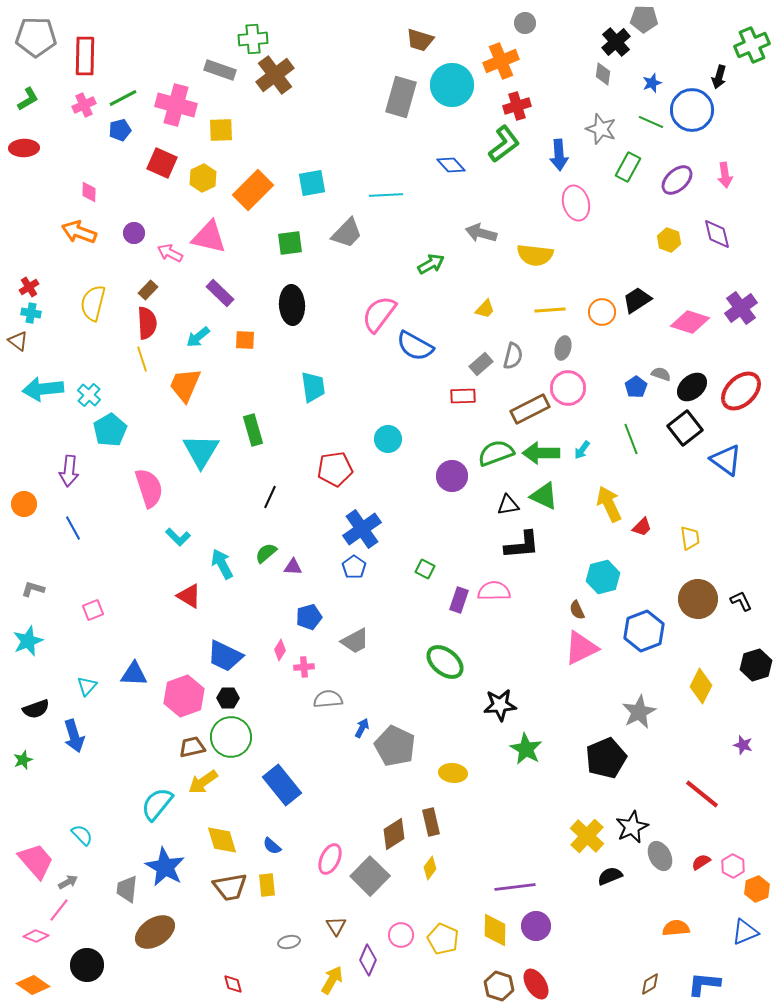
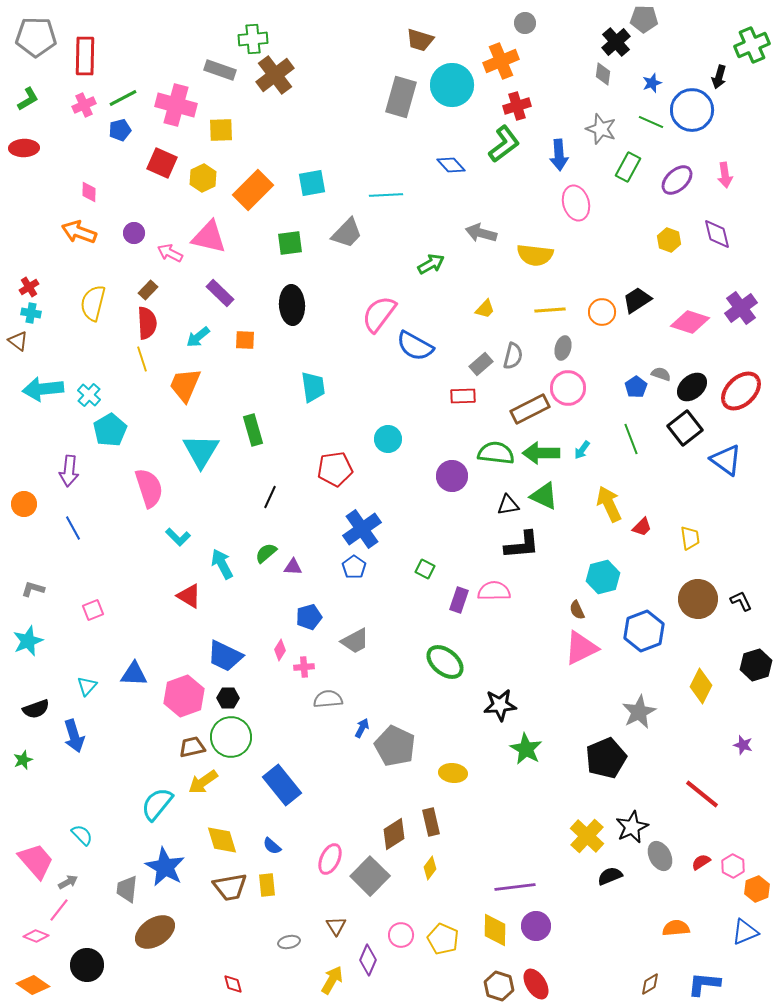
green semicircle at (496, 453): rotated 27 degrees clockwise
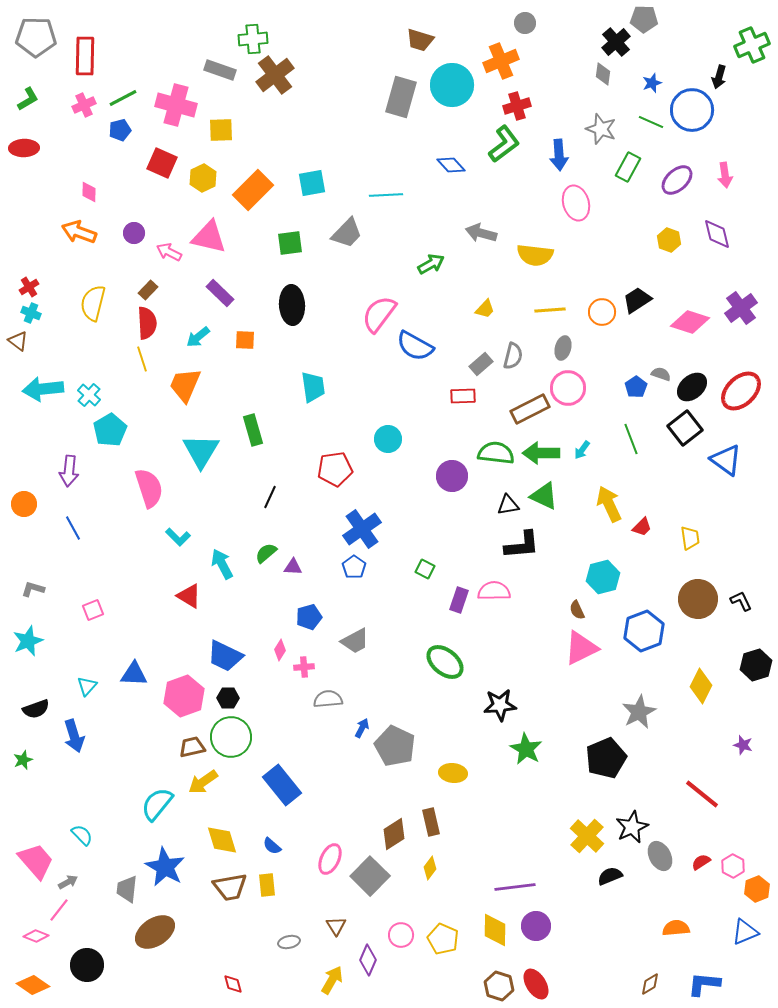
pink arrow at (170, 253): moved 1 px left, 1 px up
cyan cross at (31, 313): rotated 12 degrees clockwise
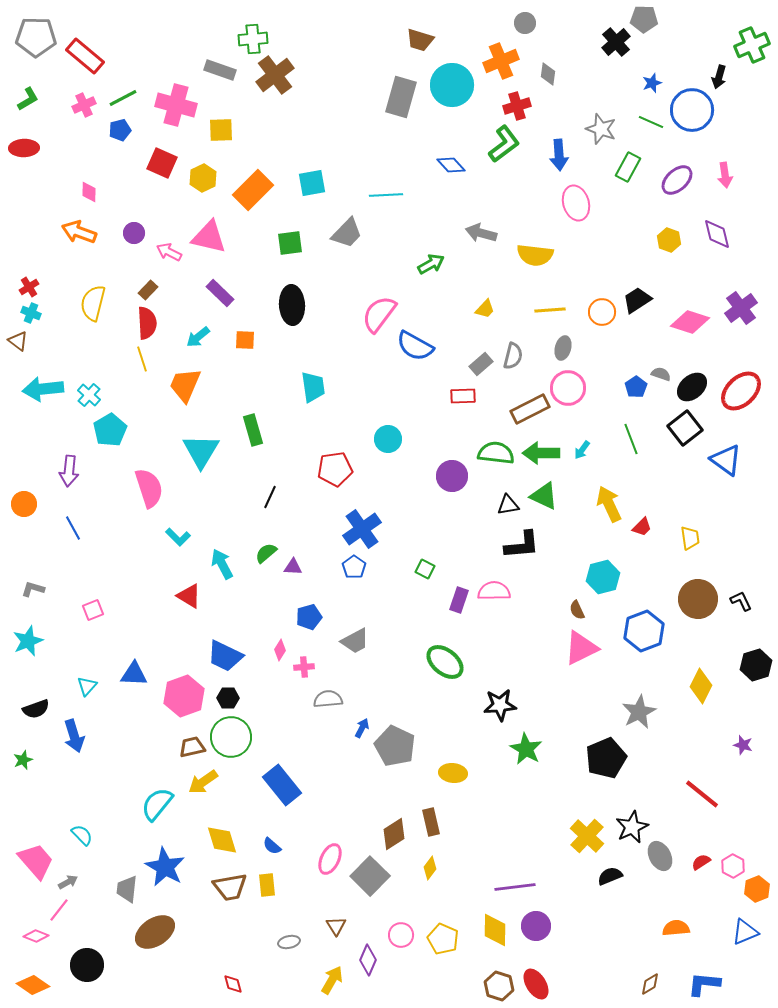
red rectangle at (85, 56): rotated 51 degrees counterclockwise
gray diamond at (603, 74): moved 55 px left
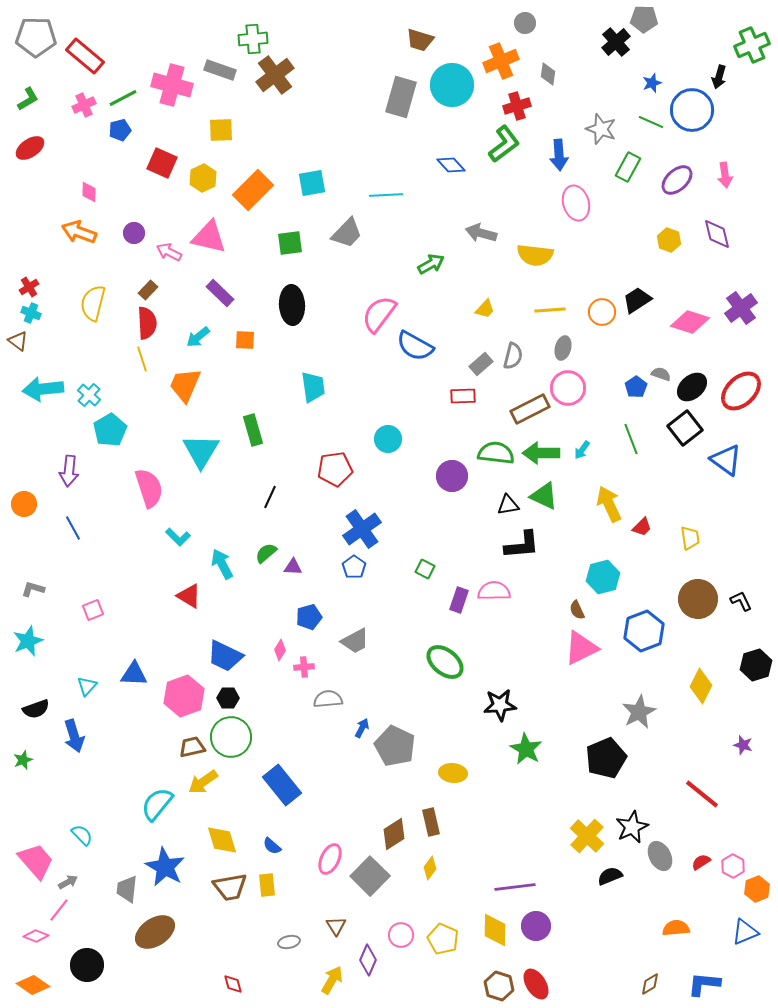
pink cross at (176, 105): moved 4 px left, 20 px up
red ellipse at (24, 148): moved 6 px right; rotated 32 degrees counterclockwise
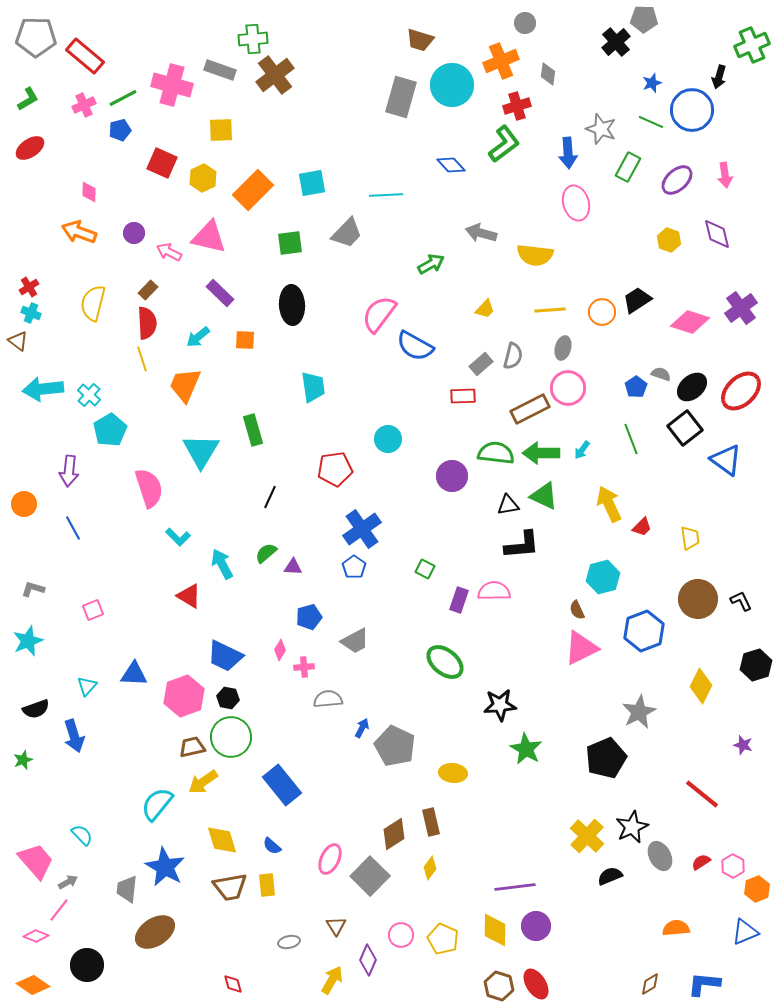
blue arrow at (559, 155): moved 9 px right, 2 px up
black hexagon at (228, 698): rotated 10 degrees clockwise
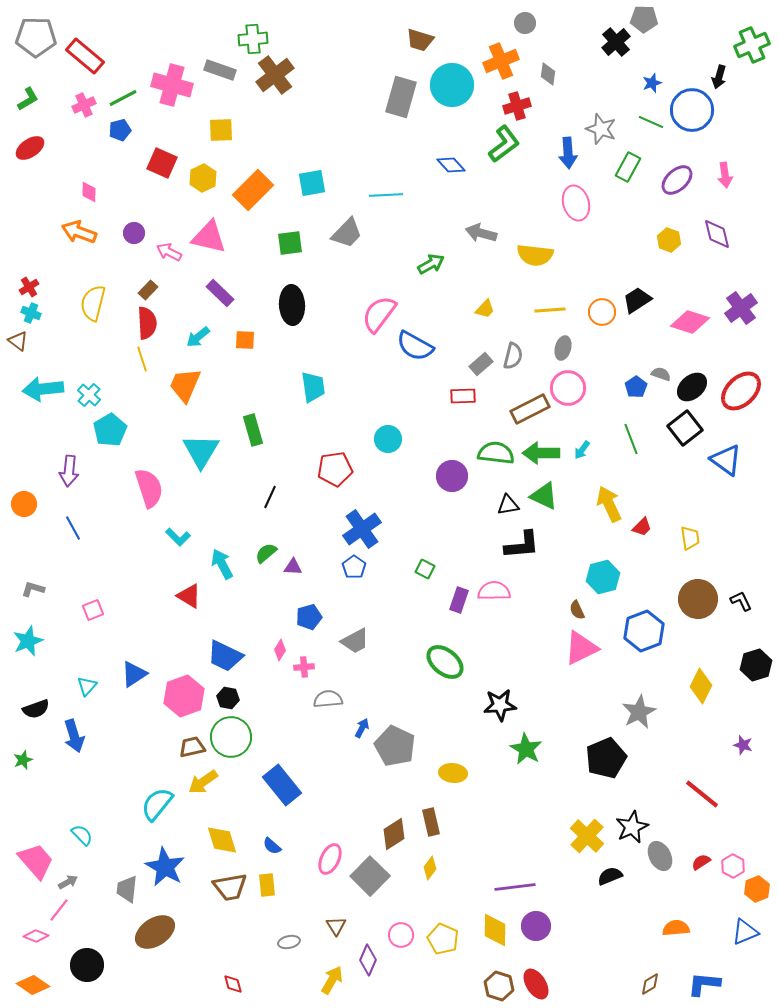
blue triangle at (134, 674): rotated 36 degrees counterclockwise
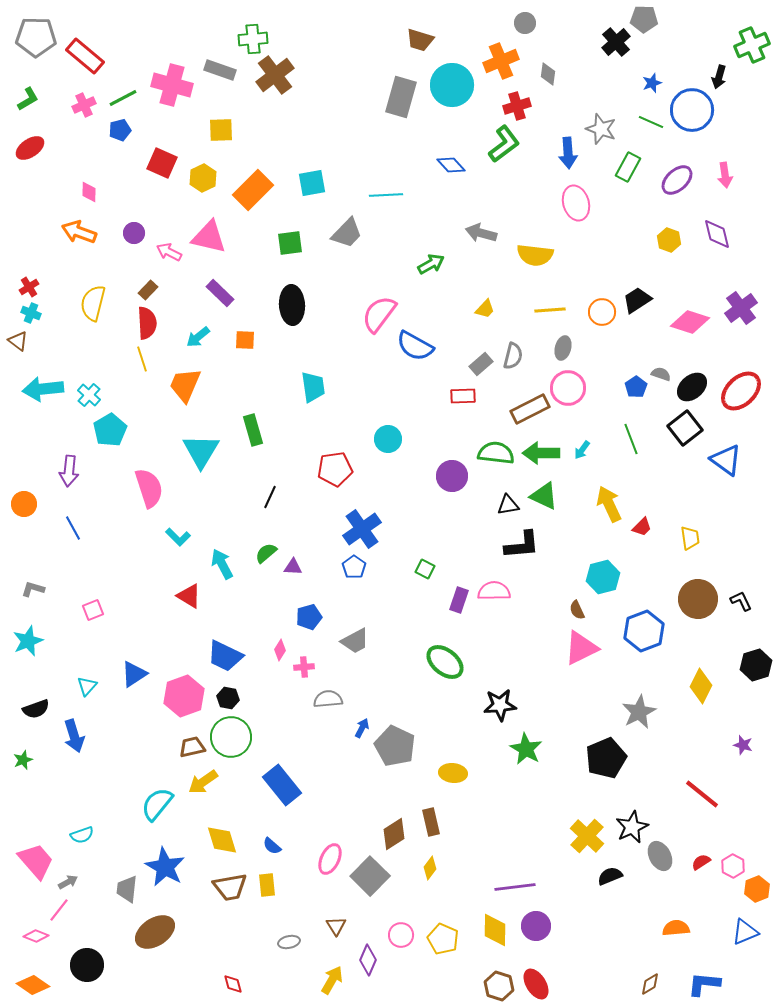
cyan semicircle at (82, 835): rotated 115 degrees clockwise
